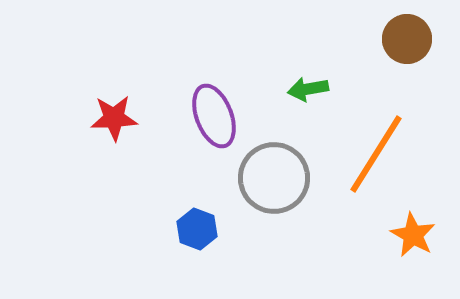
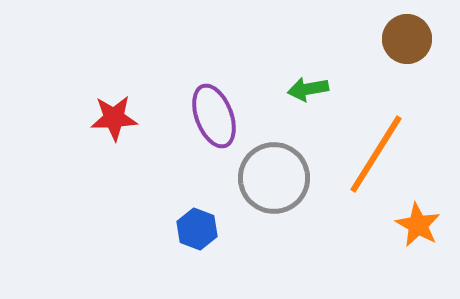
orange star: moved 5 px right, 10 px up
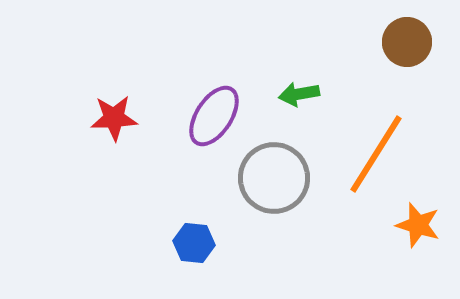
brown circle: moved 3 px down
green arrow: moved 9 px left, 5 px down
purple ellipse: rotated 54 degrees clockwise
orange star: rotated 12 degrees counterclockwise
blue hexagon: moved 3 px left, 14 px down; rotated 15 degrees counterclockwise
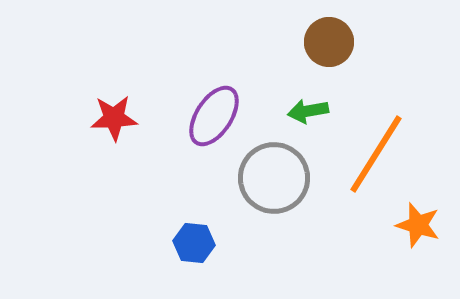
brown circle: moved 78 px left
green arrow: moved 9 px right, 17 px down
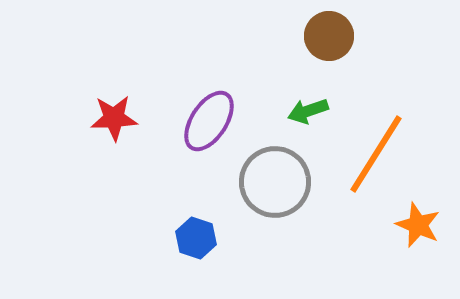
brown circle: moved 6 px up
green arrow: rotated 9 degrees counterclockwise
purple ellipse: moved 5 px left, 5 px down
gray circle: moved 1 px right, 4 px down
orange star: rotated 6 degrees clockwise
blue hexagon: moved 2 px right, 5 px up; rotated 12 degrees clockwise
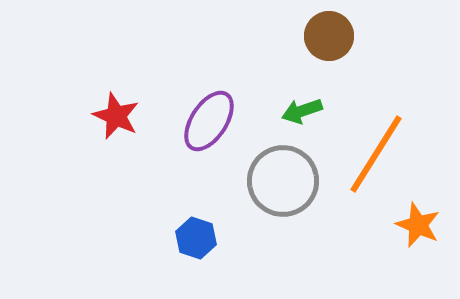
green arrow: moved 6 px left
red star: moved 2 px right, 2 px up; rotated 27 degrees clockwise
gray circle: moved 8 px right, 1 px up
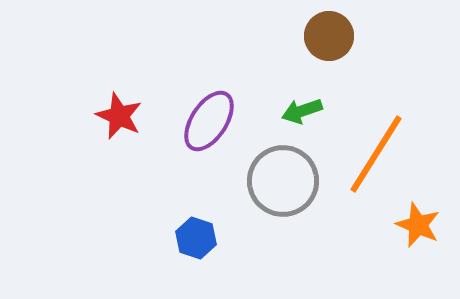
red star: moved 3 px right
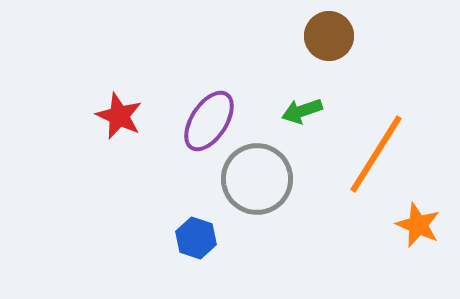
gray circle: moved 26 px left, 2 px up
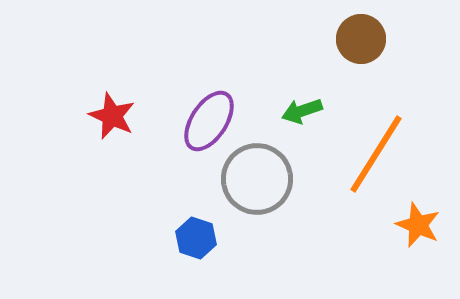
brown circle: moved 32 px right, 3 px down
red star: moved 7 px left
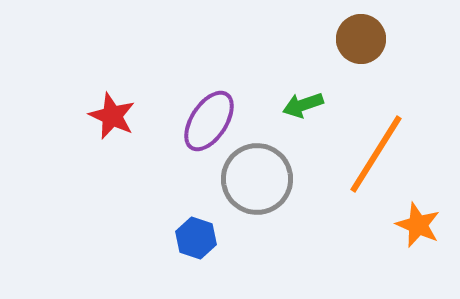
green arrow: moved 1 px right, 6 px up
